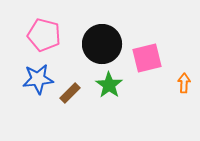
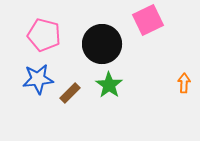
pink square: moved 1 px right, 38 px up; rotated 12 degrees counterclockwise
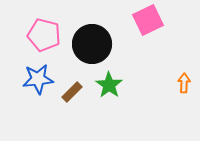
black circle: moved 10 px left
brown rectangle: moved 2 px right, 1 px up
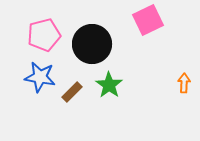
pink pentagon: rotated 28 degrees counterclockwise
blue star: moved 2 px right, 2 px up; rotated 16 degrees clockwise
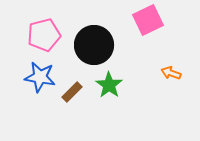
black circle: moved 2 px right, 1 px down
orange arrow: moved 13 px left, 10 px up; rotated 72 degrees counterclockwise
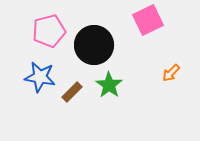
pink pentagon: moved 5 px right, 4 px up
orange arrow: rotated 66 degrees counterclockwise
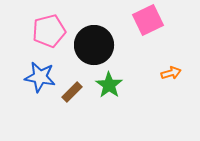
orange arrow: rotated 150 degrees counterclockwise
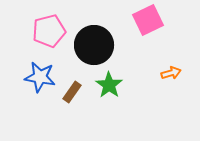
brown rectangle: rotated 10 degrees counterclockwise
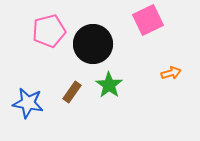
black circle: moved 1 px left, 1 px up
blue star: moved 12 px left, 26 px down
